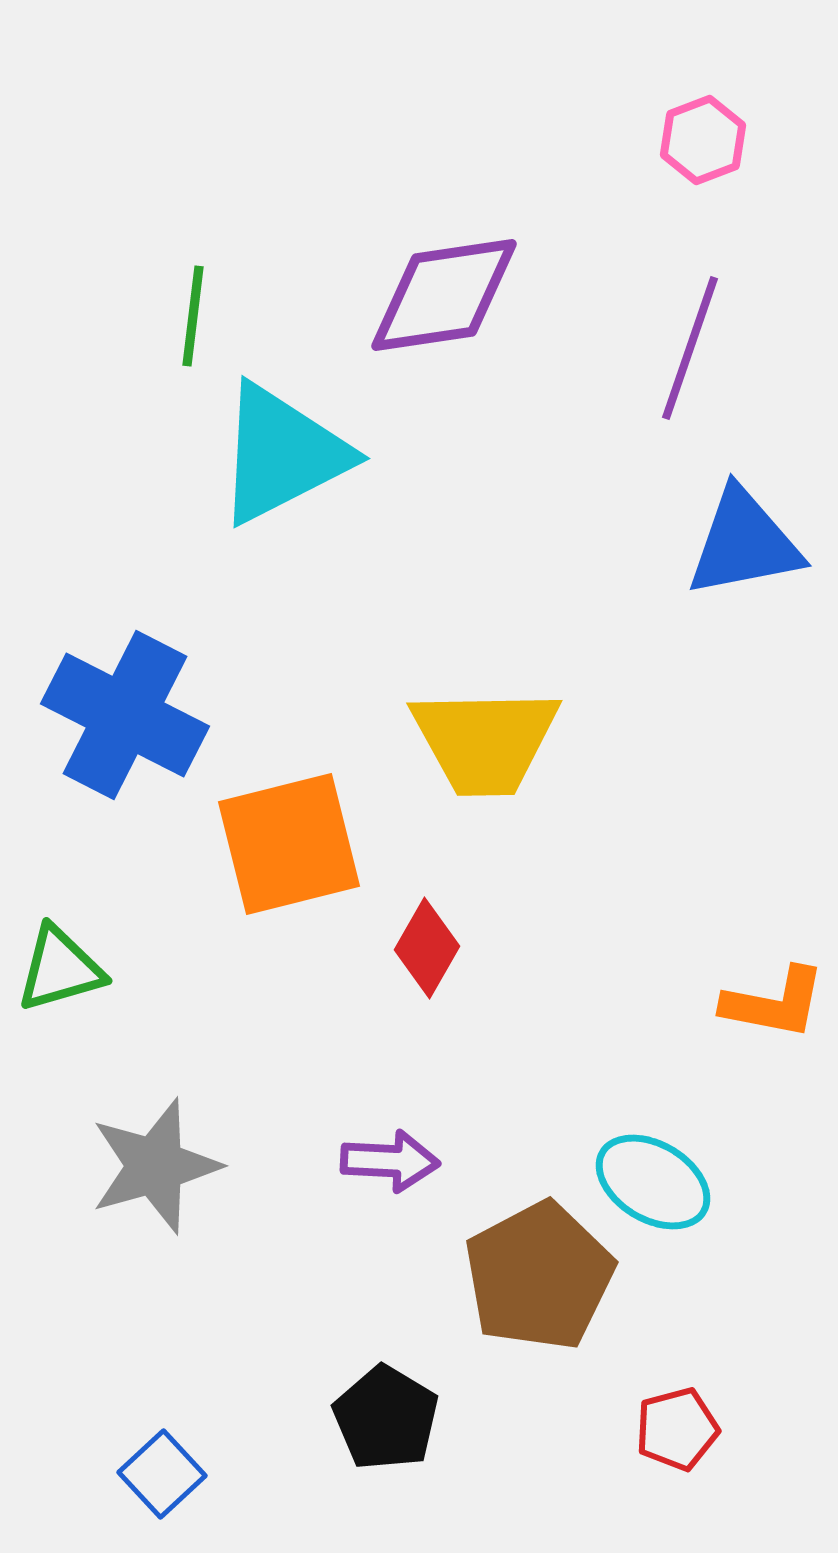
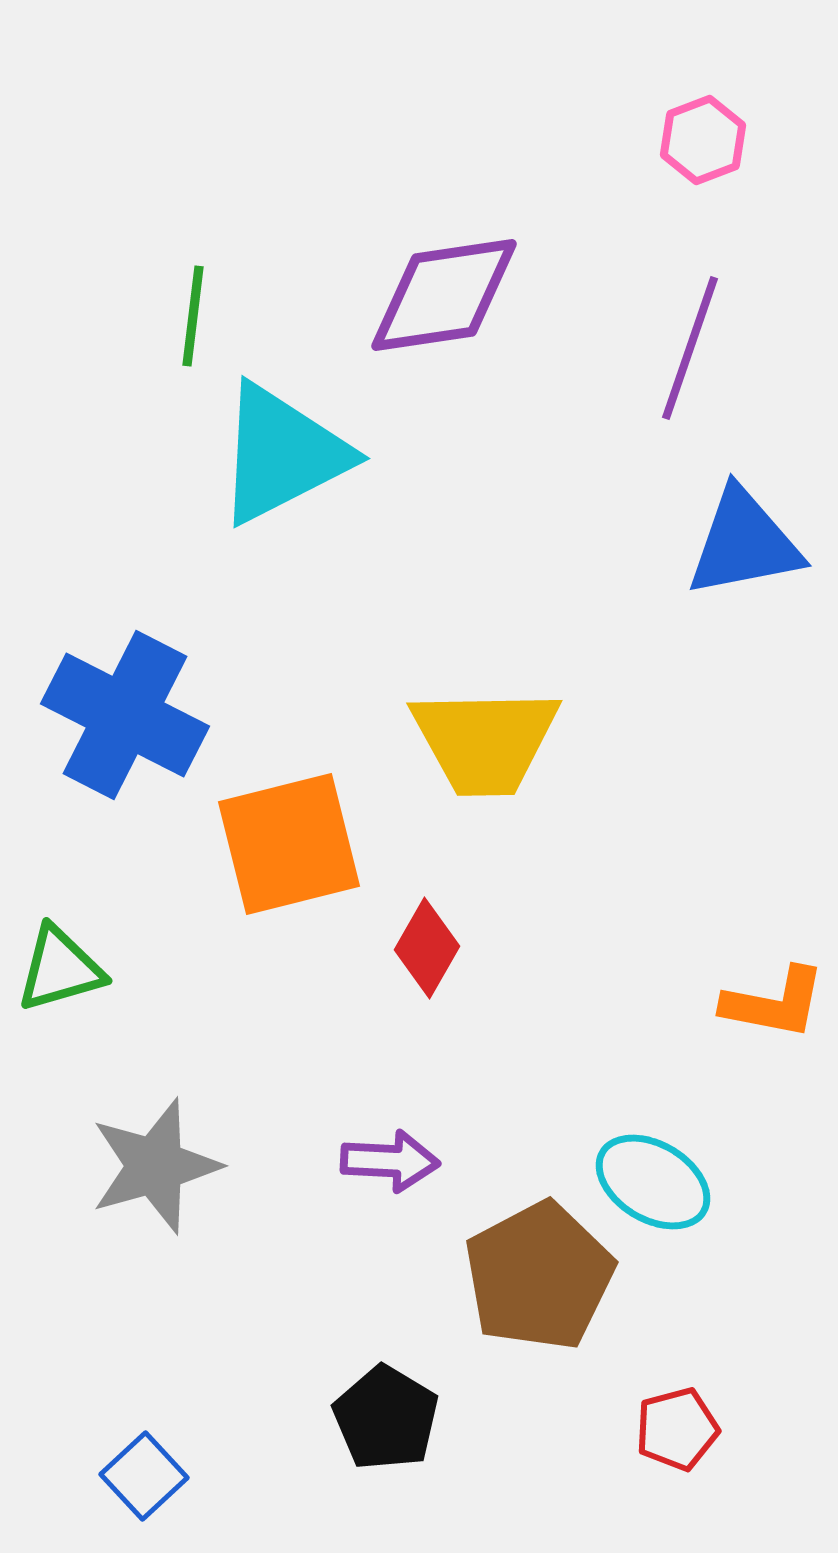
blue square: moved 18 px left, 2 px down
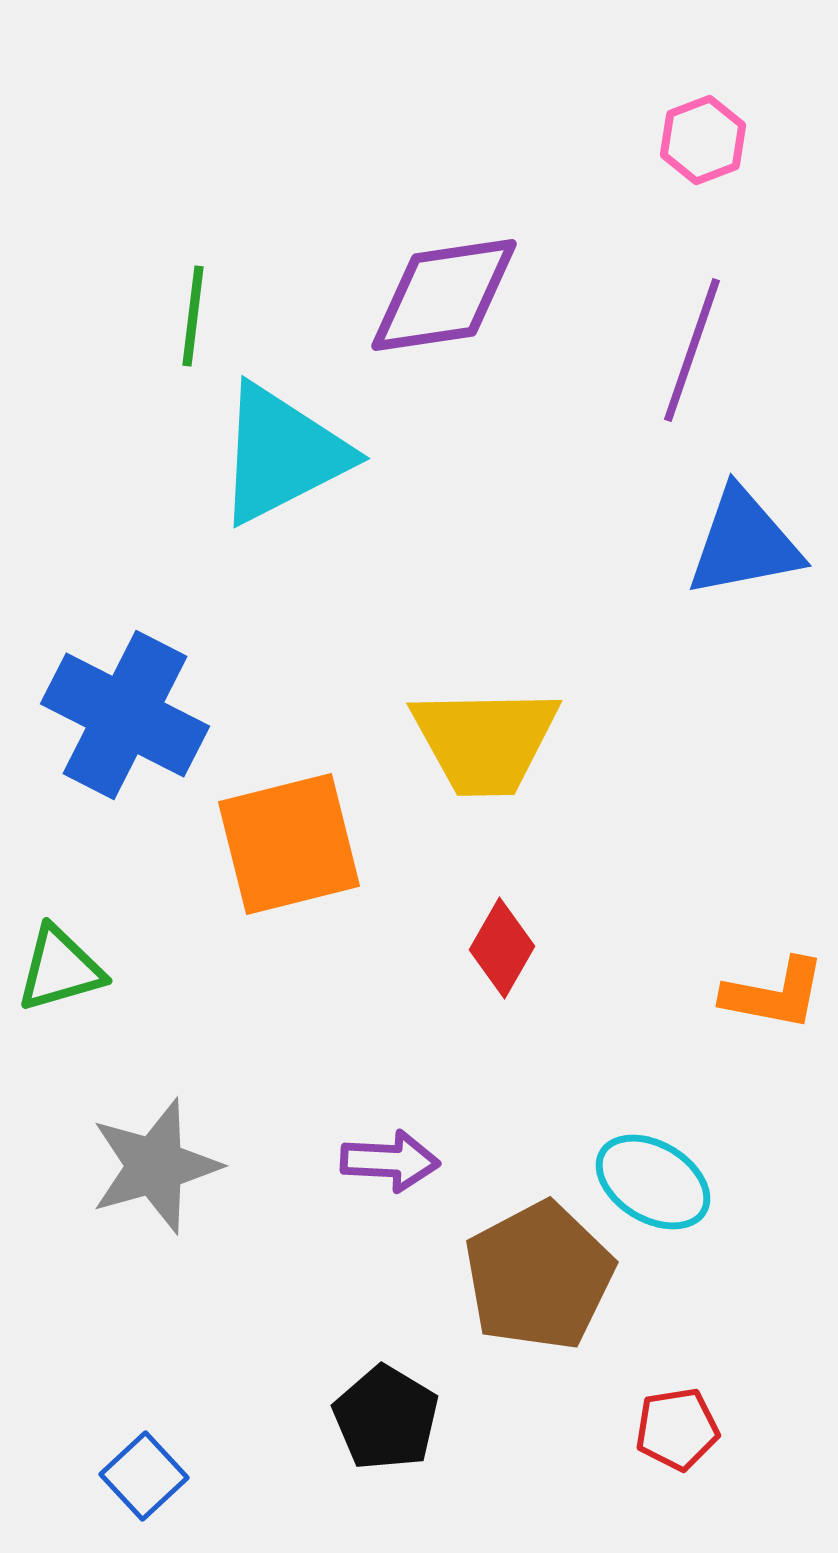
purple line: moved 2 px right, 2 px down
red diamond: moved 75 px right
orange L-shape: moved 9 px up
red pentagon: rotated 6 degrees clockwise
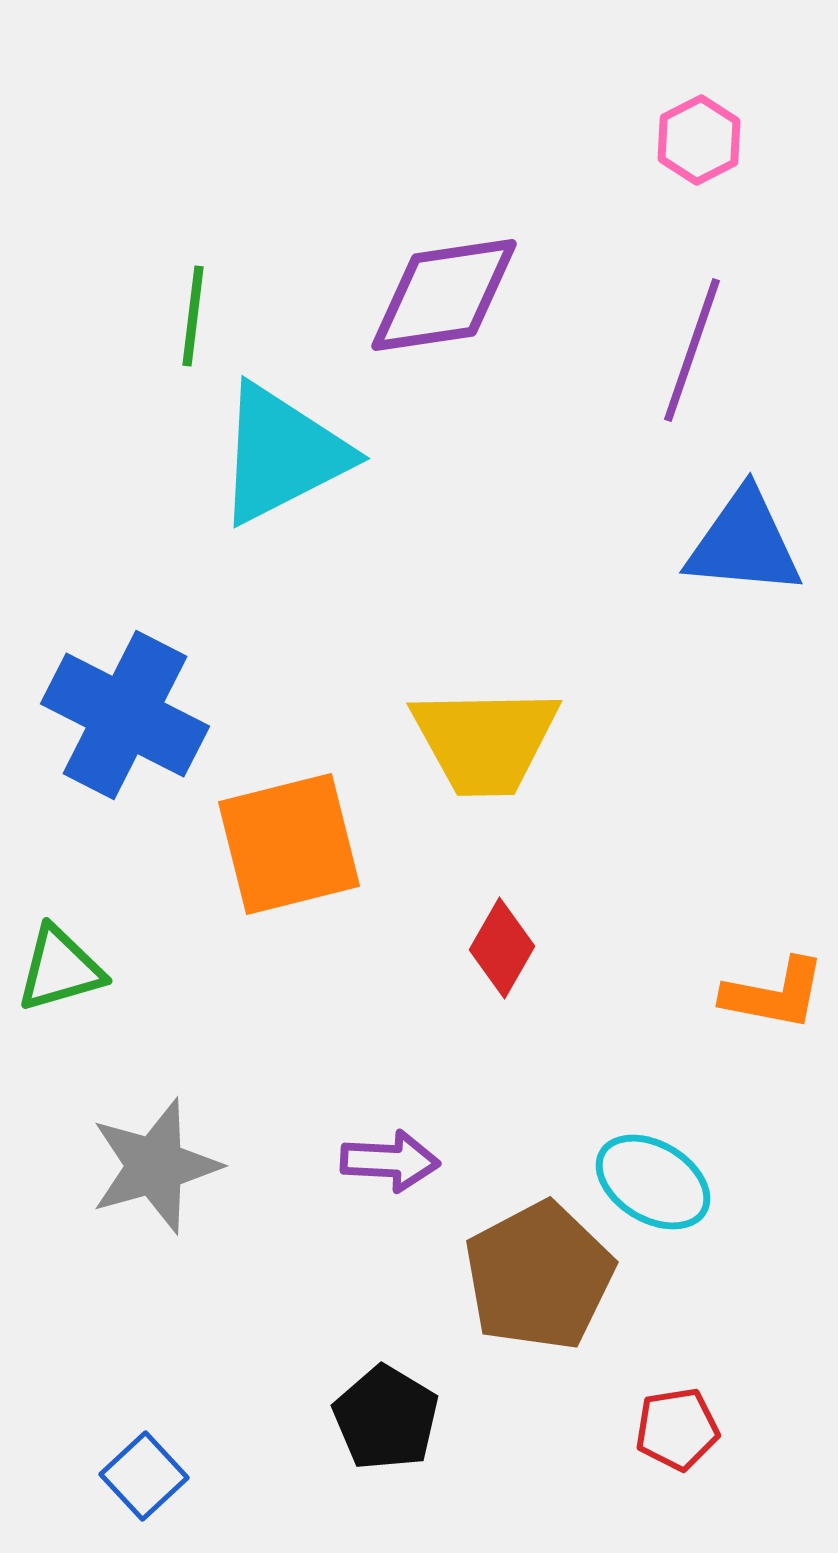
pink hexagon: moved 4 px left; rotated 6 degrees counterclockwise
blue triangle: rotated 16 degrees clockwise
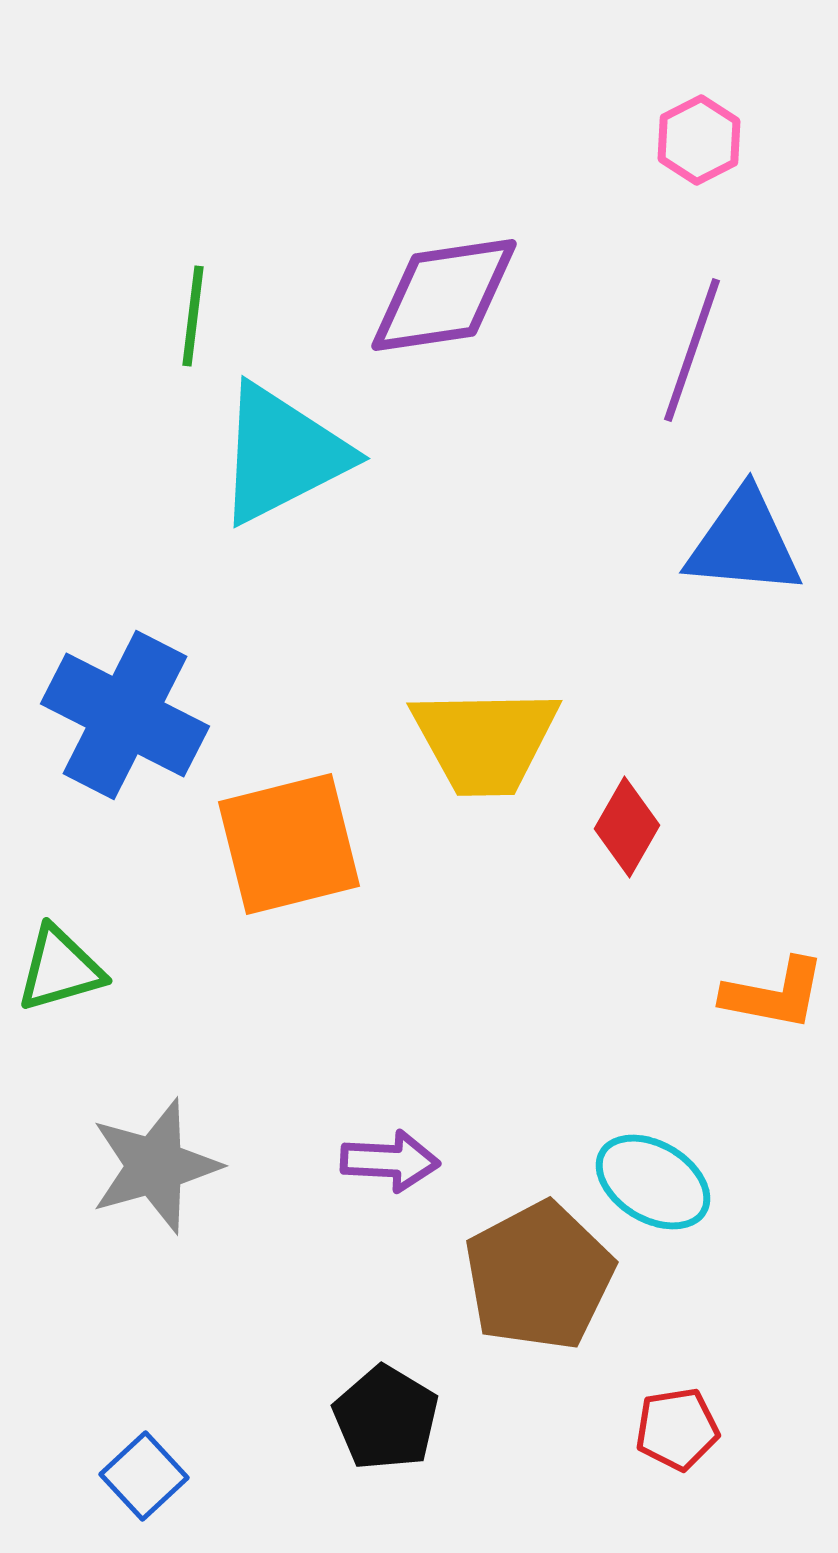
red diamond: moved 125 px right, 121 px up
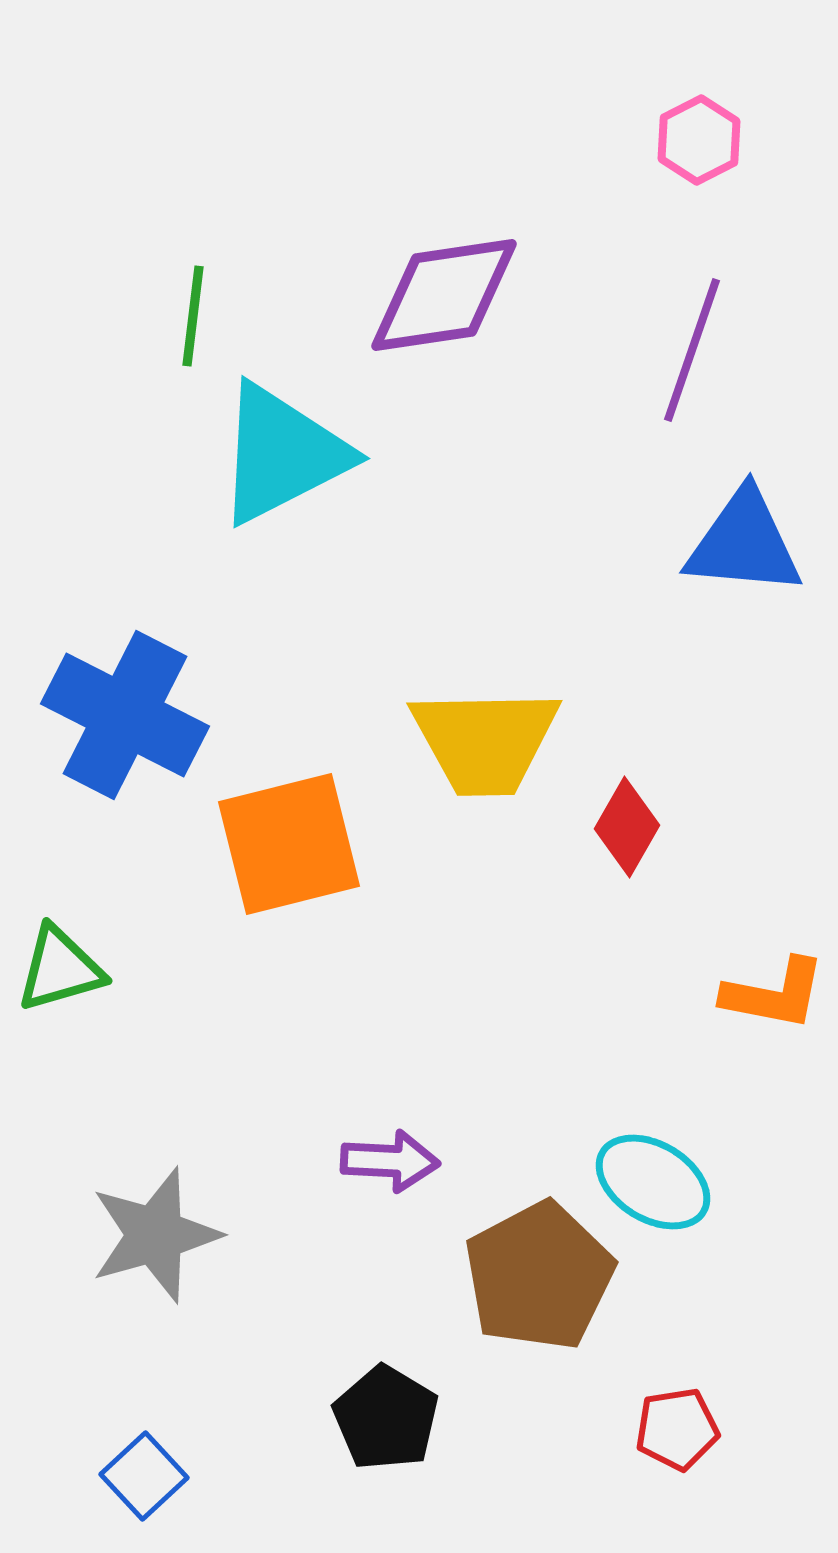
gray star: moved 69 px down
